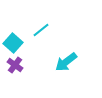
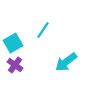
cyan line: moved 2 px right; rotated 18 degrees counterclockwise
cyan square: rotated 18 degrees clockwise
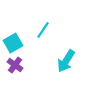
cyan arrow: moved 1 px up; rotated 20 degrees counterclockwise
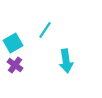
cyan line: moved 2 px right
cyan arrow: rotated 40 degrees counterclockwise
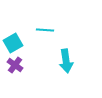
cyan line: rotated 60 degrees clockwise
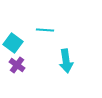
cyan square: rotated 24 degrees counterclockwise
purple cross: moved 2 px right
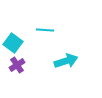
cyan arrow: rotated 100 degrees counterclockwise
purple cross: rotated 21 degrees clockwise
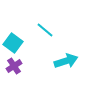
cyan line: rotated 36 degrees clockwise
purple cross: moved 3 px left, 1 px down
